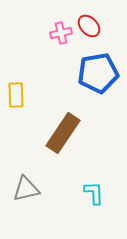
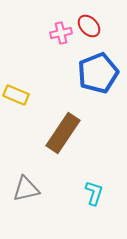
blue pentagon: rotated 12 degrees counterclockwise
yellow rectangle: rotated 65 degrees counterclockwise
cyan L-shape: rotated 20 degrees clockwise
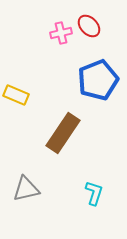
blue pentagon: moved 7 px down
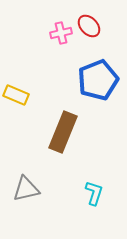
brown rectangle: moved 1 px up; rotated 12 degrees counterclockwise
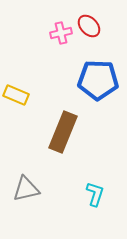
blue pentagon: rotated 24 degrees clockwise
cyan L-shape: moved 1 px right, 1 px down
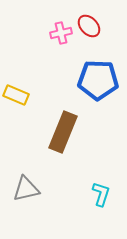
cyan L-shape: moved 6 px right
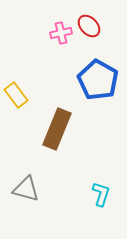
blue pentagon: rotated 27 degrees clockwise
yellow rectangle: rotated 30 degrees clockwise
brown rectangle: moved 6 px left, 3 px up
gray triangle: rotated 28 degrees clockwise
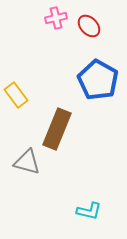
pink cross: moved 5 px left, 15 px up
gray triangle: moved 1 px right, 27 px up
cyan L-shape: moved 12 px left, 17 px down; rotated 85 degrees clockwise
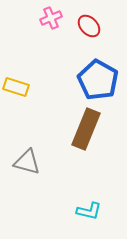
pink cross: moved 5 px left; rotated 10 degrees counterclockwise
yellow rectangle: moved 8 px up; rotated 35 degrees counterclockwise
brown rectangle: moved 29 px right
